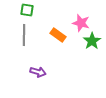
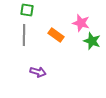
orange rectangle: moved 2 px left
green star: rotated 18 degrees counterclockwise
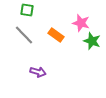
gray line: rotated 45 degrees counterclockwise
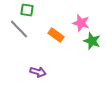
gray line: moved 5 px left, 6 px up
